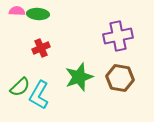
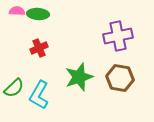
red cross: moved 2 px left
green semicircle: moved 6 px left, 1 px down
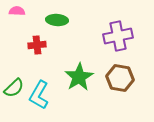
green ellipse: moved 19 px right, 6 px down
red cross: moved 2 px left, 3 px up; rotated 18 degrees clockwise
green star: rotated 12 degrees counterclockwise
